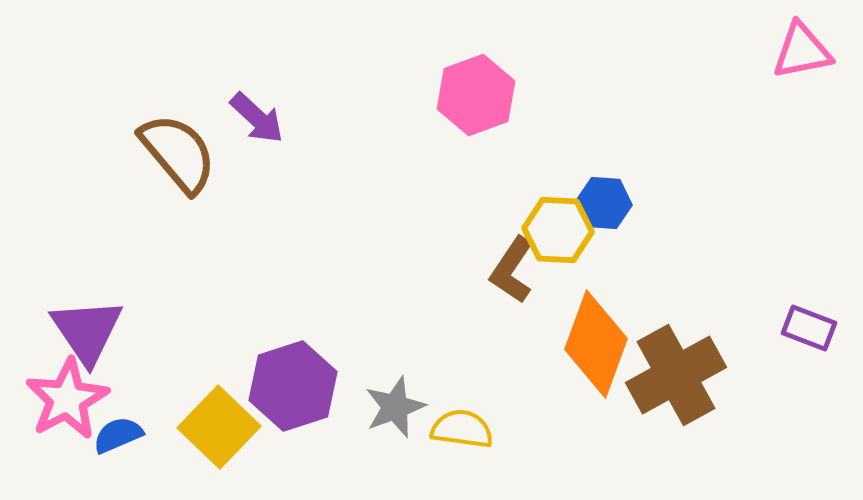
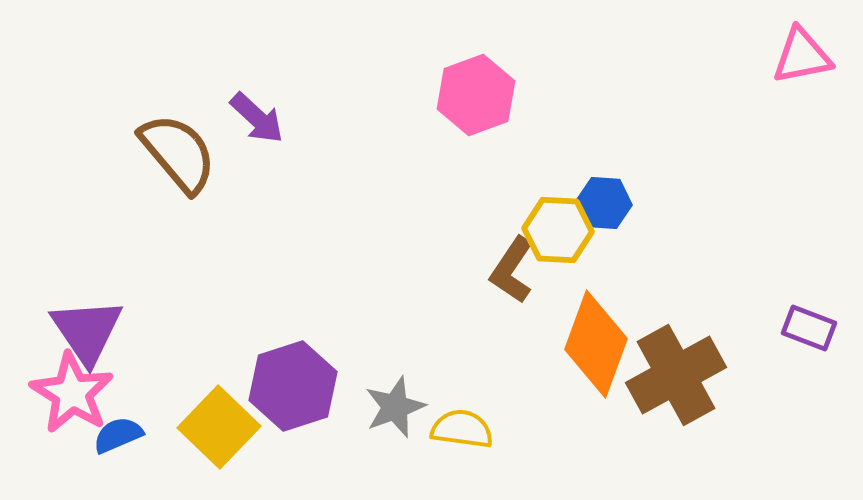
pink triangle: moved 5 px down
pink star: moved 5 px right, 6 px up; rotated 12 degrees counterclockwise
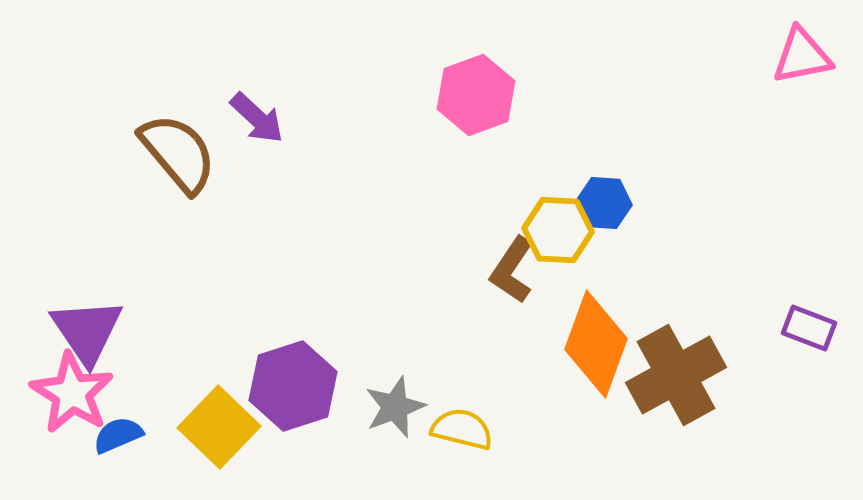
yellow semicircle: rotated 6 degrees clockwise
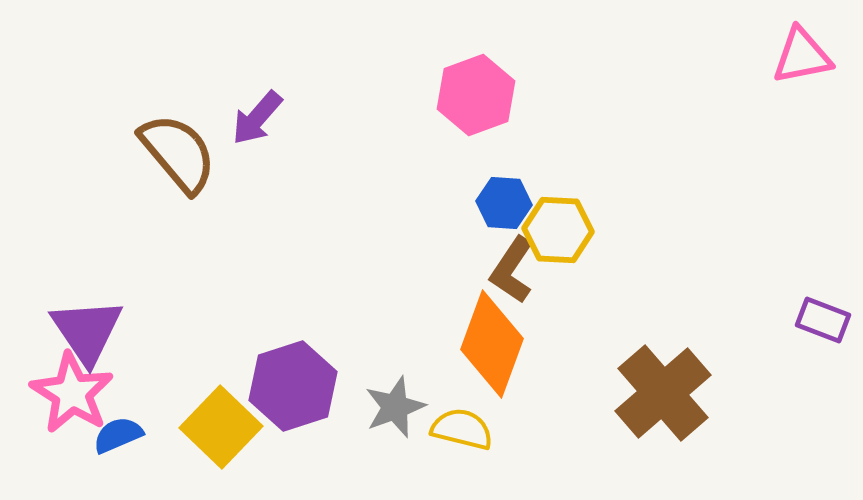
purple arrow: rotated 88 degrees clockwise
blue hexagon: moved 100 px left
purple rectangle: moved 14 px right, 8 px up
orange diamond: moved 104 px left
brown cross: moved 13 px left, 18 px down; rotated 12 degrees counterclockwise
yellow square: moved 2 px right
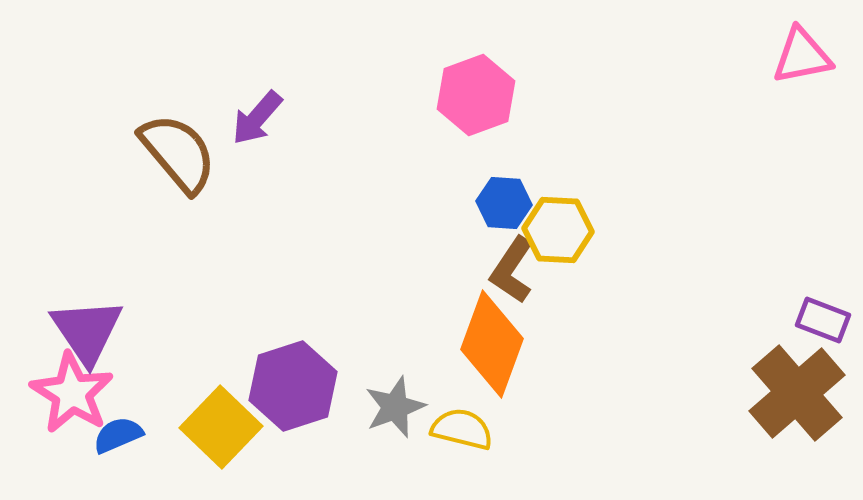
brown cross: moved 134 px right
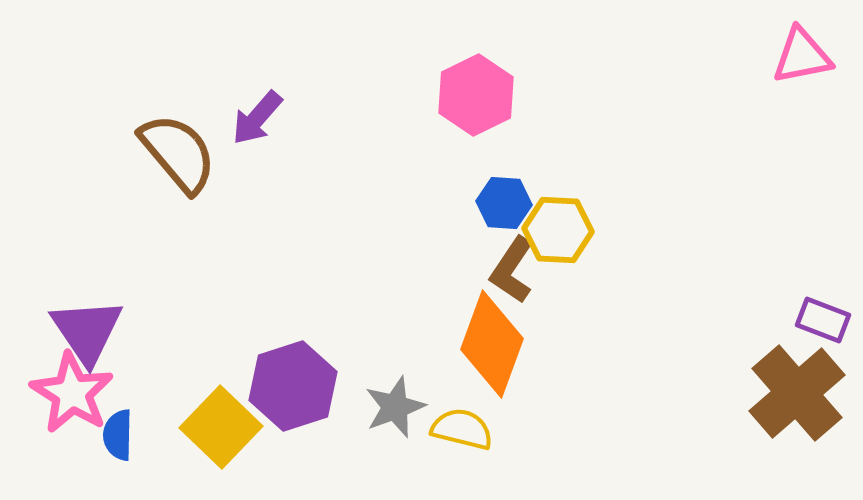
pink hexagon: rotated 6 degrees counterclockwise
blue semicircle: rotated 66 degrees counterclockwise
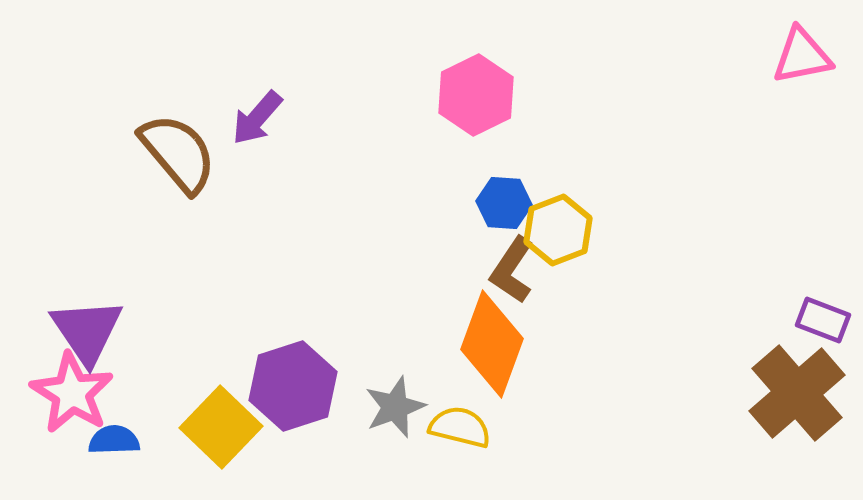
yellow hexagon: rotated 24 degrees counterclockwise
yellow semicircle: moved 2 px left, 2 px up
blue semicircle: moved 4 px left, 5 px down; rotated 87 degrees clockwise
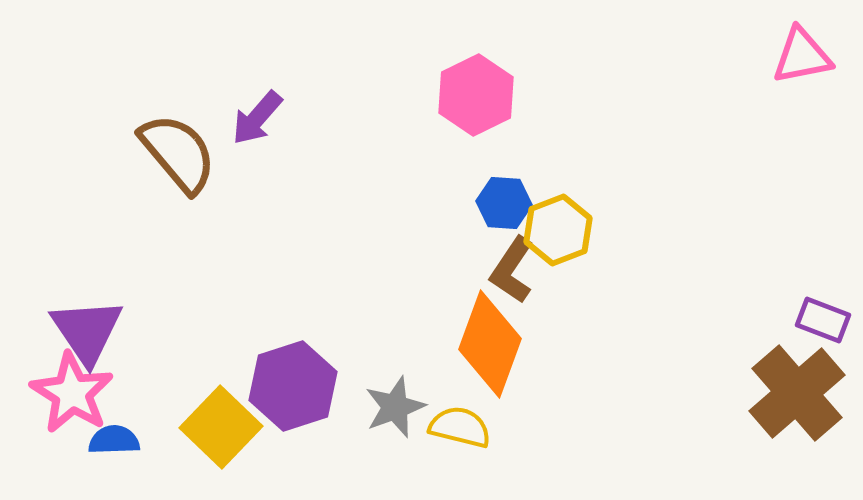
orange diamond: moved 2 px left
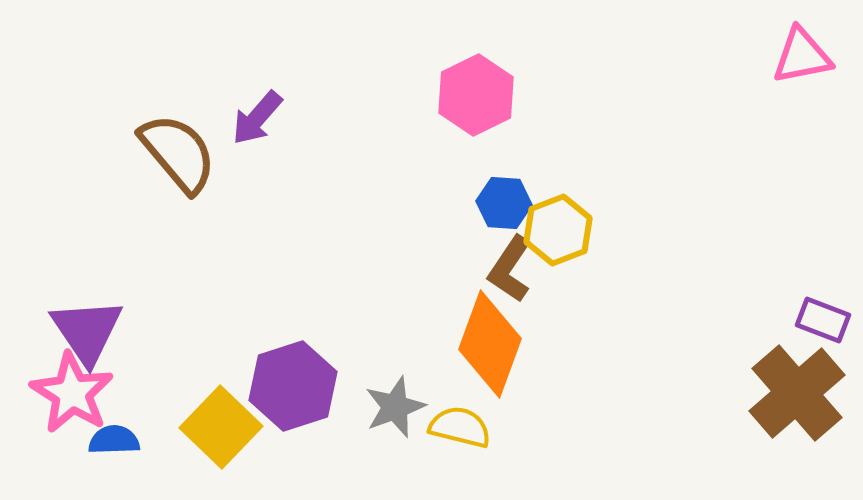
brown L-shape: moved 2 px left, 1 px up
